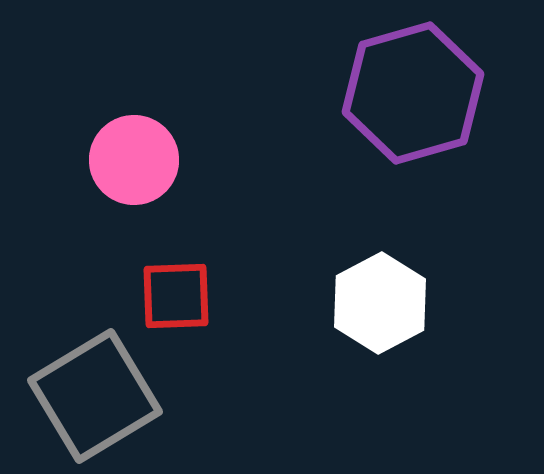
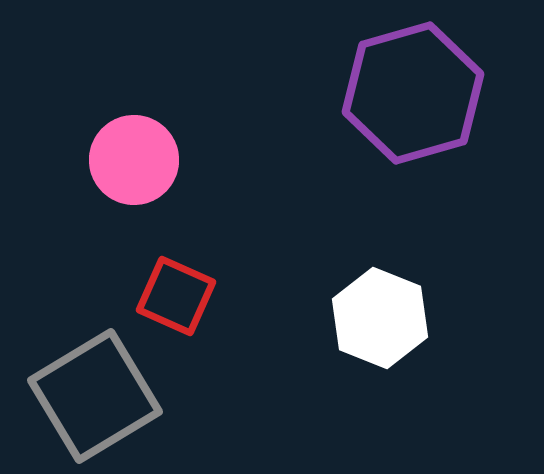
red square: rotated 26 degrees clockwise
white hexagon: moved 15 px down; rotated 10 degrees counterclockwise
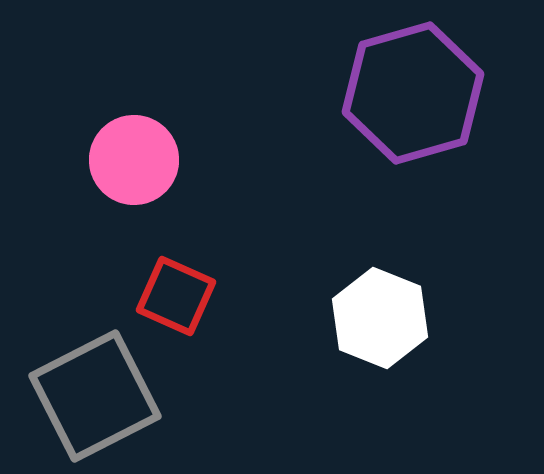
gray square: rotated 4 degrees clockwise
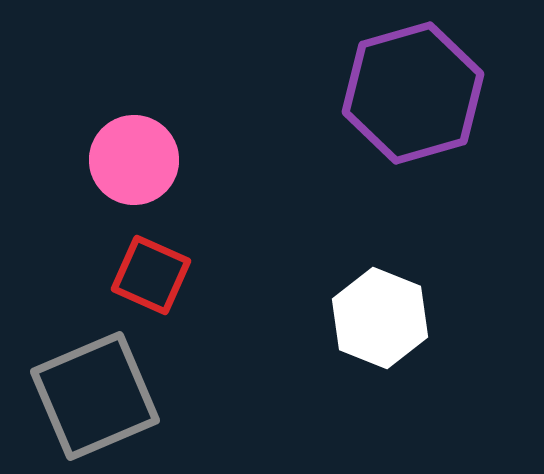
red square: moved 25 px left, 21 px up
gray square: rotated 4 degrees clockwise
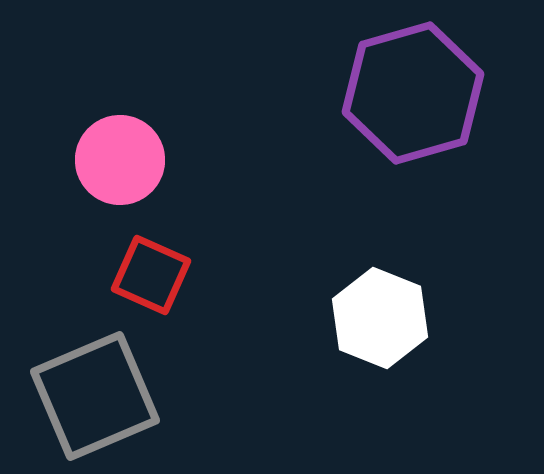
pink circle: moved 14 px left
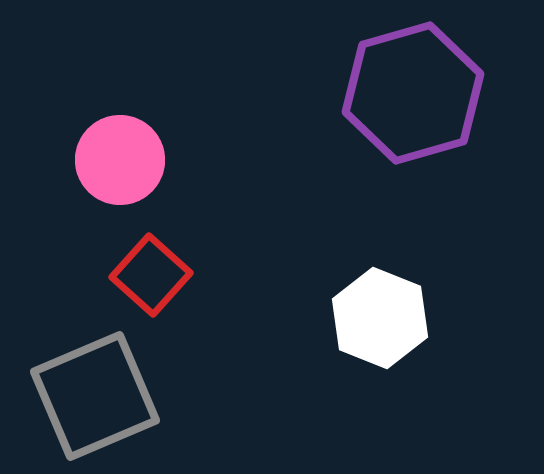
red square: rotated 18 degrees clockwise
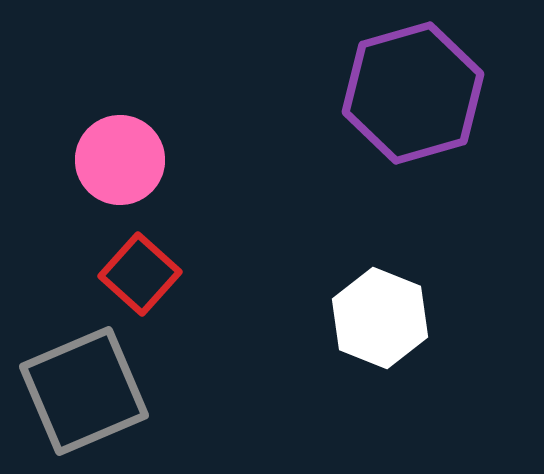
red square: moved 11 px left, 1 px up
gray square: moved 11 px left, 5 px up
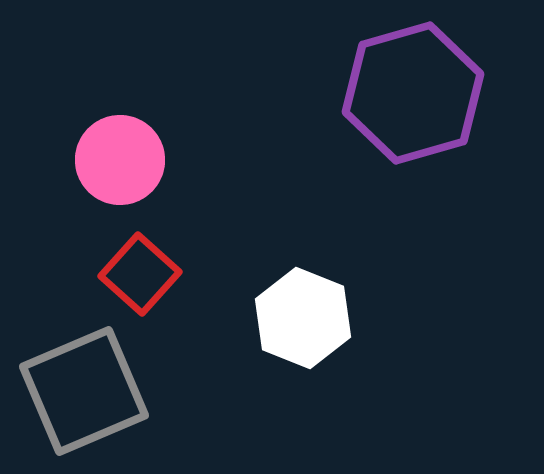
white hexagon: moved 77 px left
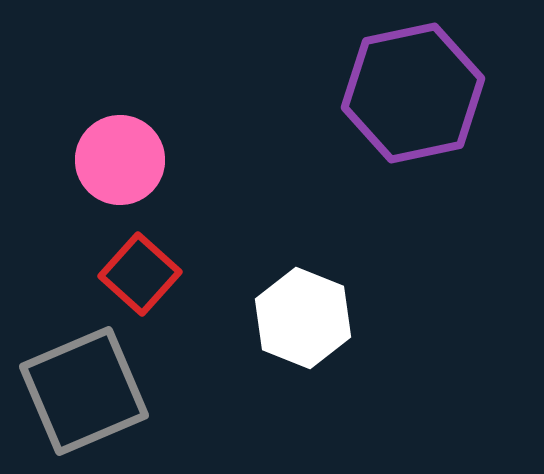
purple hexagon: rotated 4 degrees clockwise
